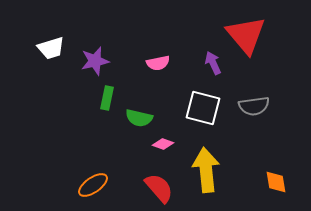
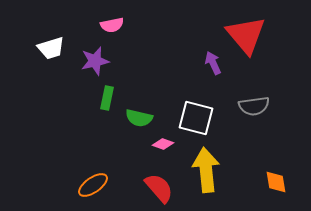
pink semicircle: moved 46 px left, 38 px up
white square: moved 7 px left, 10 px down
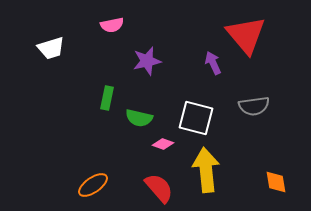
purple star: moved 52 px right
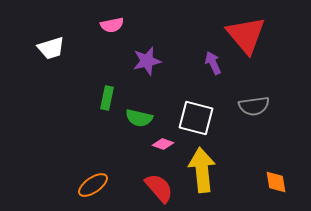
yellow arrow: moved 4 px left
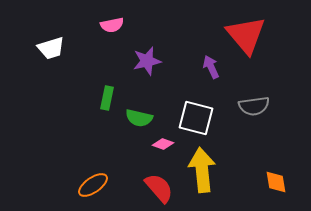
purple arrow: moved 2 px left, 4 px down
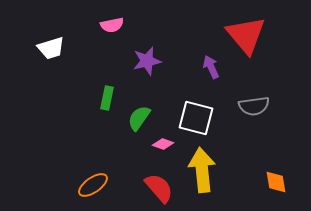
green semicircle: rotated 112 degrees clockwise
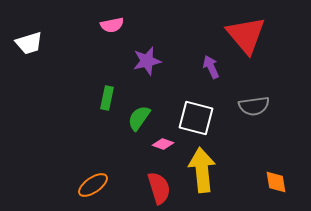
white trapezoid: moved 22 px left, 5 px up
red semicircle: rotated 24 degrees clockwise
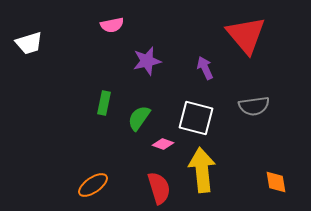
purple arrow: moved 6 px left, 1 px down
green rectangle: moved 3 px left, 5 px down
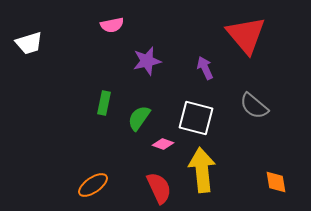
gray semicircle: rotated 48 degrees clockwise
red semicircle: rotated 8 degrees counterclockwise
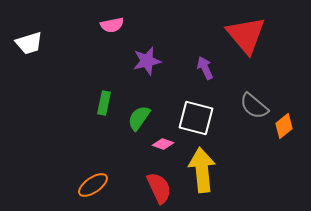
orange diamond: moved 8 px right, 56 px up; rotated 60 degrees clockwise
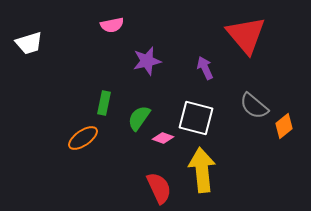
pink diamond: moved 6 px up
orange ellipse: moved 10 px left, 47 px up
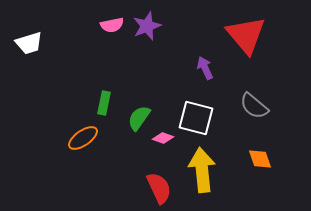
purple star: moved 35 px up; rotated 8 degrees counterclockwise
orange diamond: moved 24 px left, 33 px down; rotated 70 degrees counterclockwise
